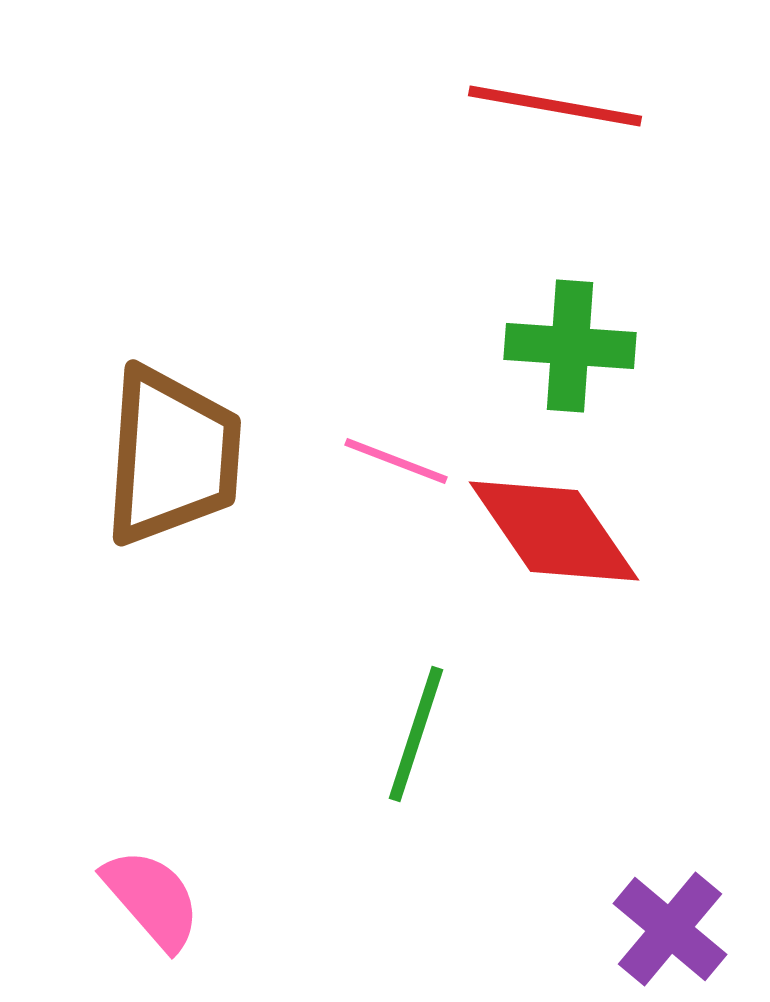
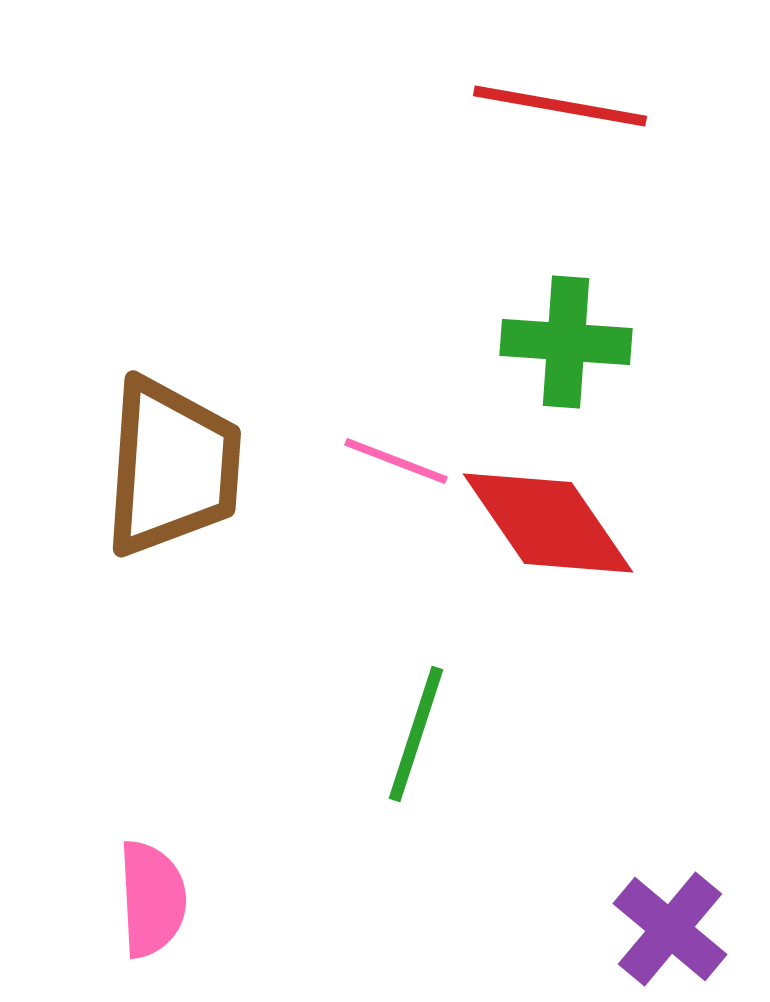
red line: moved 5 px right
green cross: moved 4 px left, 4 px up
brown trapezoid: moved 11 px down
red diamond: moved 6 px left, 8 px up
pink semicircle: rotated 38 degrees clockwise
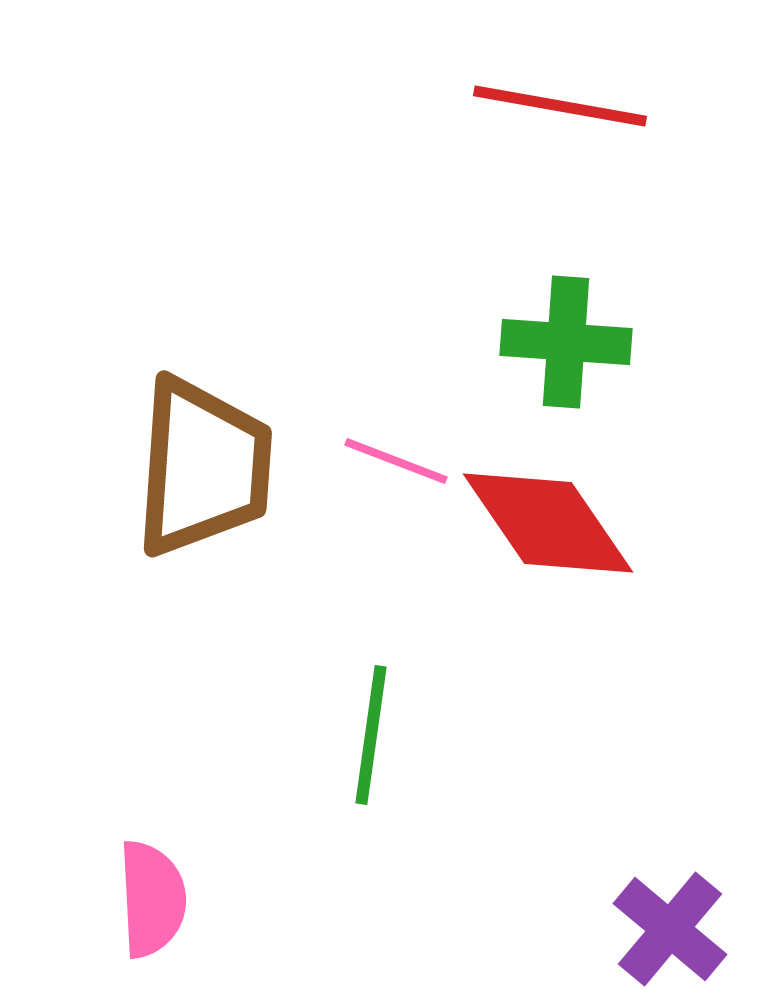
brown trapezoid: moved 31 px right
green line: moved 45 px left, 1 px down; rotated 10 degrees counterclockwise
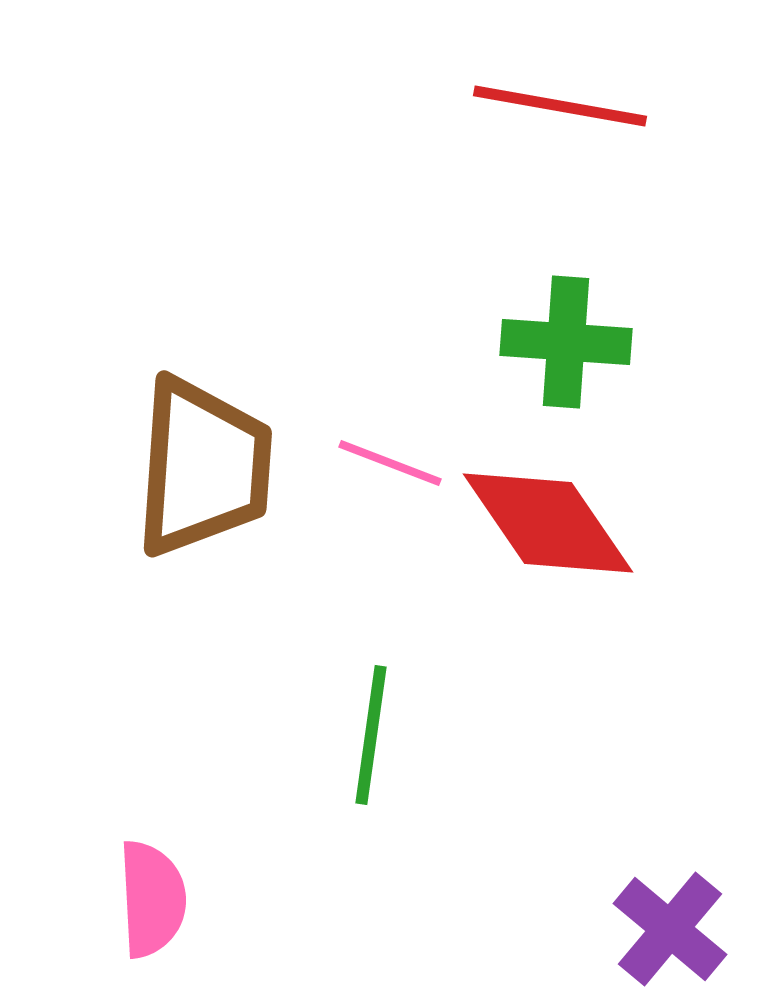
pink line: moved 6 px left, 2 px down
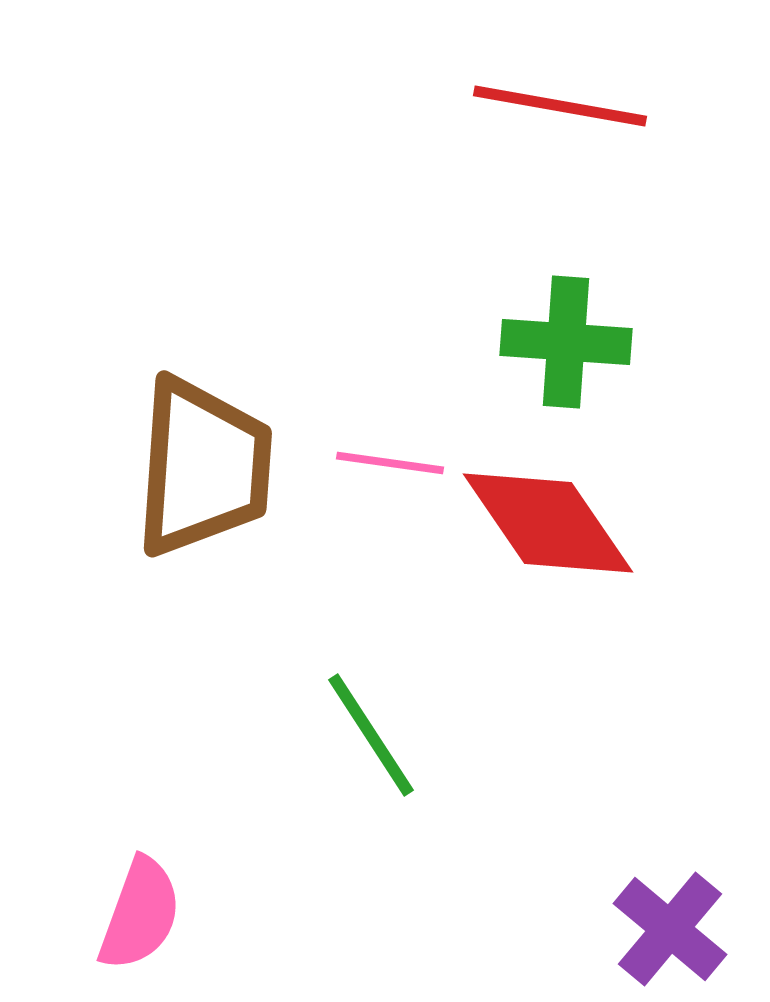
pink line: rotated 13 degrees counterclockwise
green line: rotated 41 degrees counterclockwise
pink semicircle: moved 12 px left, 15 px down; rotated 23 degrees clockwise
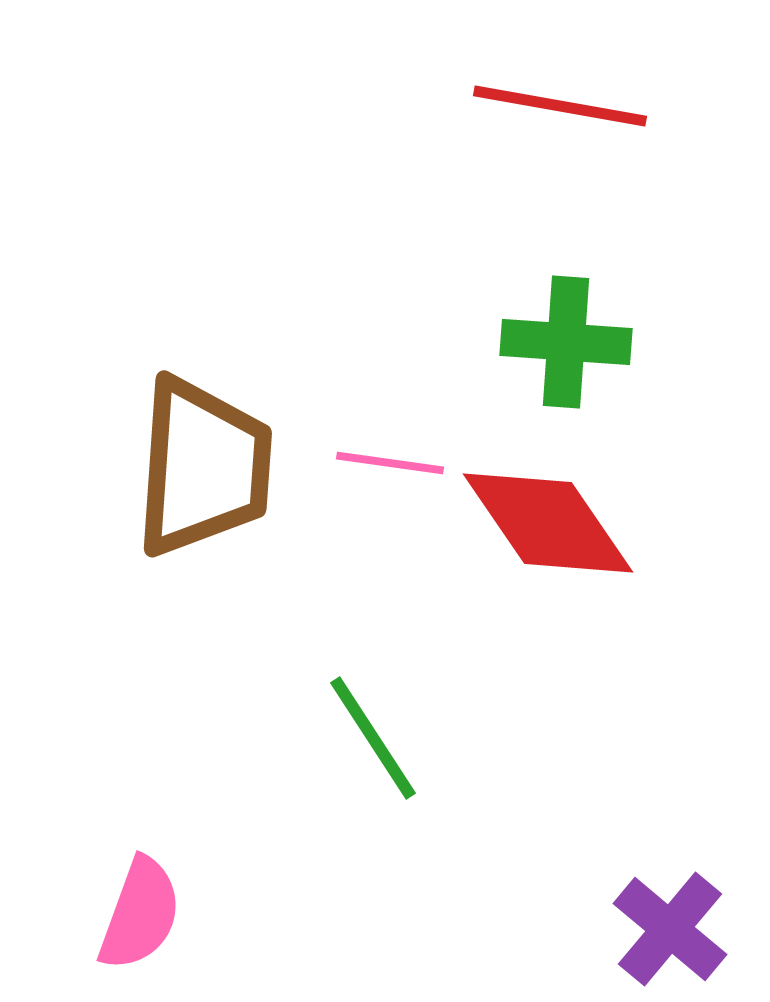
green line: moved 2 px right, 3 px down
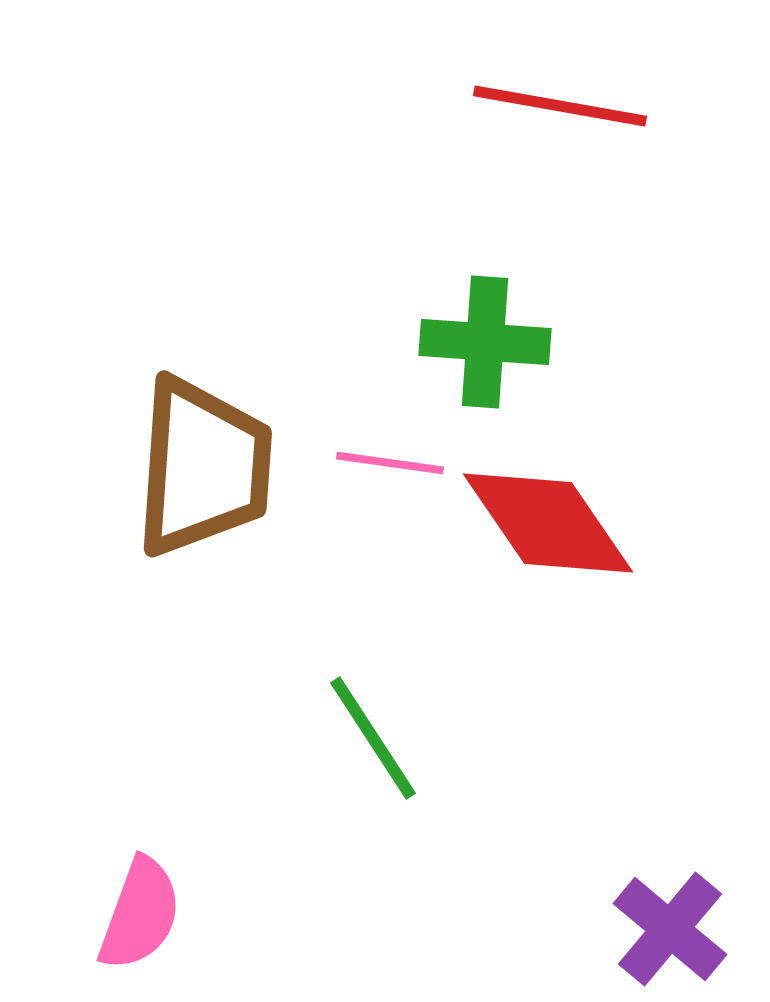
green cross: moved 81 px left
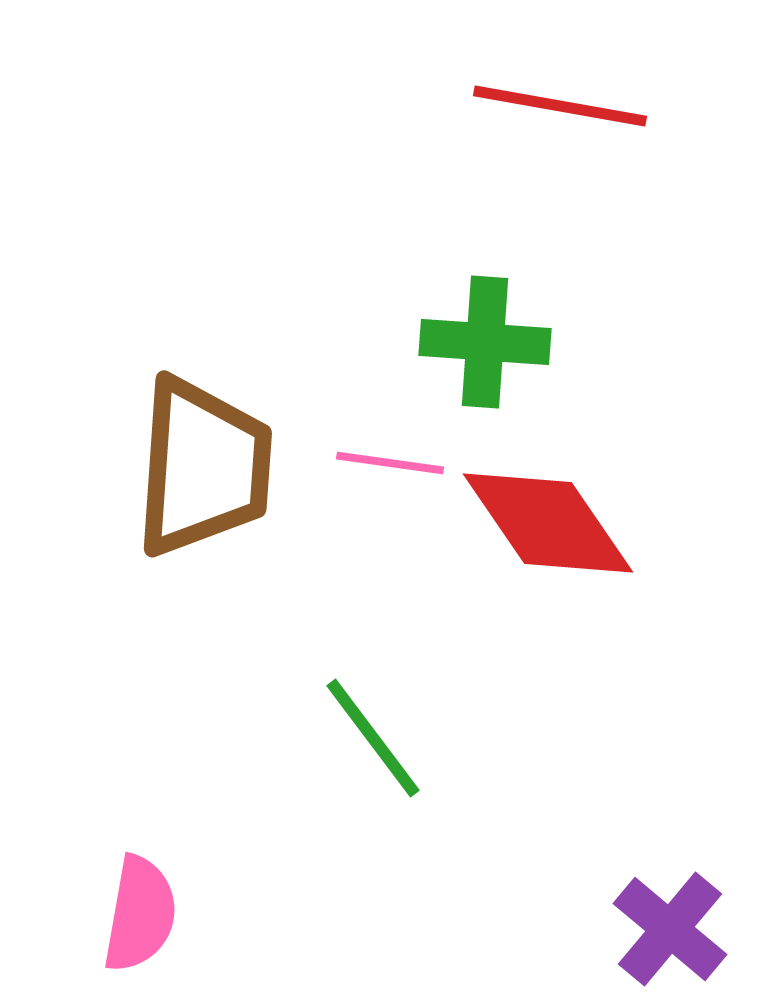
green line: rotated 4 degrees counterclockwise
pink semicircle: rotated 10 degrees counterclockwise
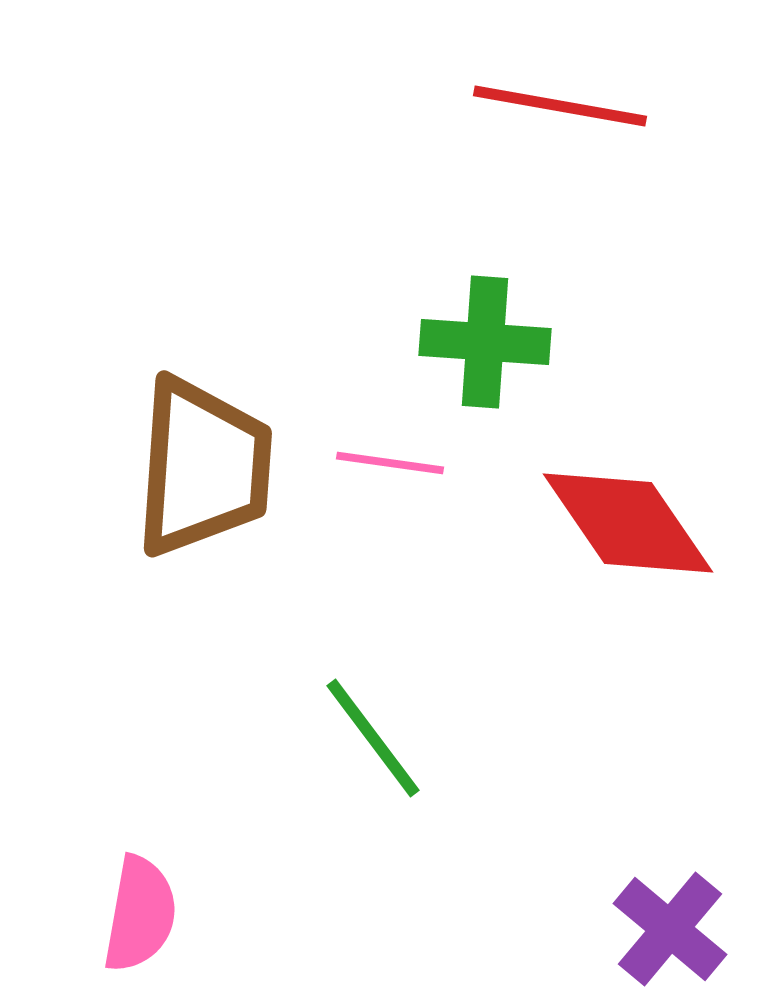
red diamond: moved 80 px right
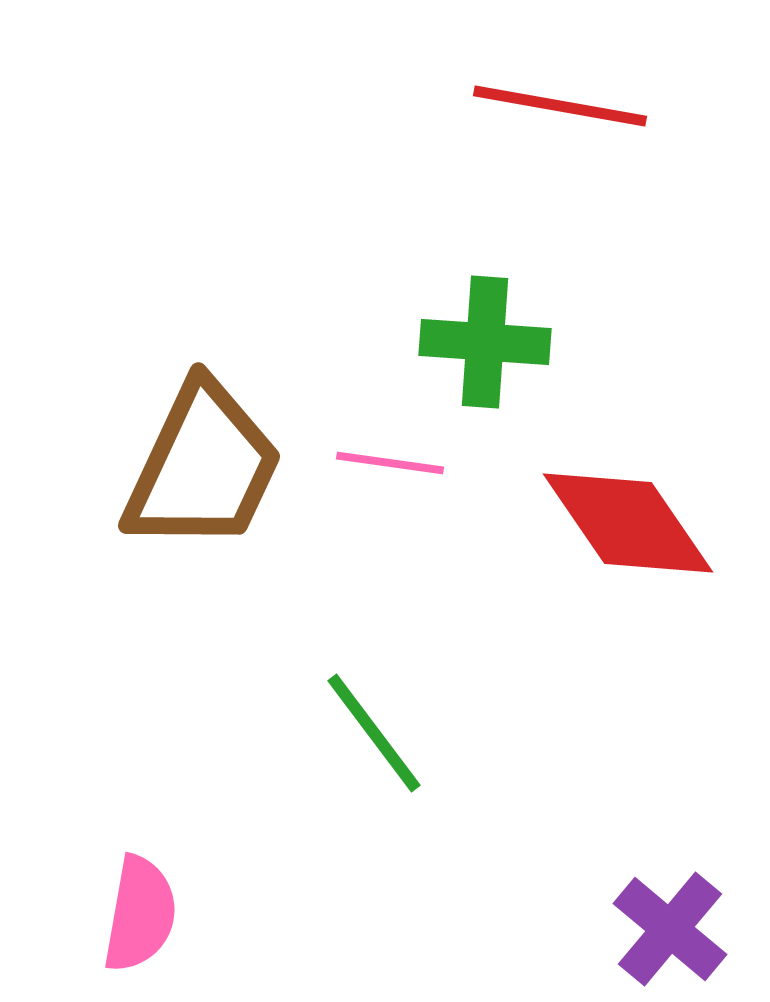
brown trapezoid: rotated 21 degrees clockwise
green line: moved 1 px right, 5 px up
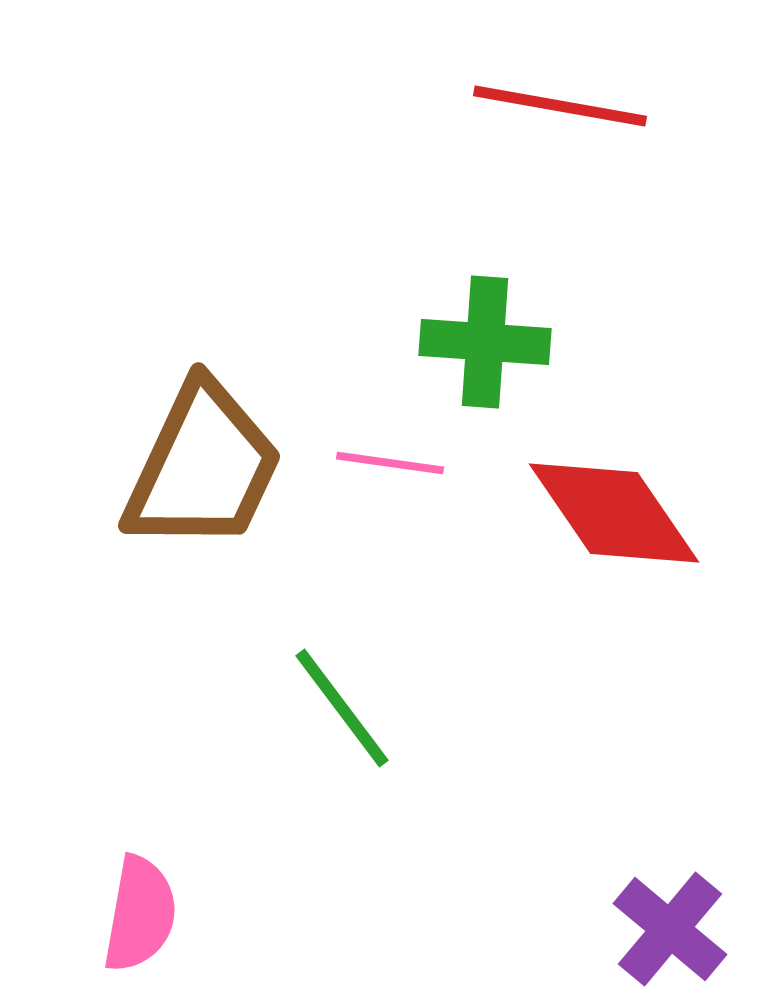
red diamond: moved 14 px left, 10 px up
green line: moved 32 px left, 25 px up
